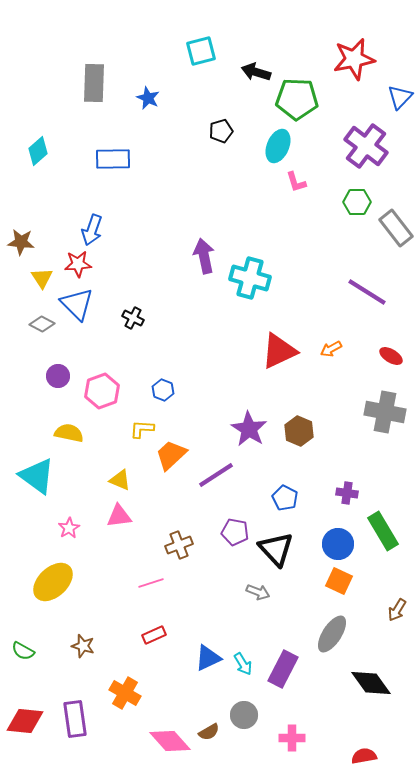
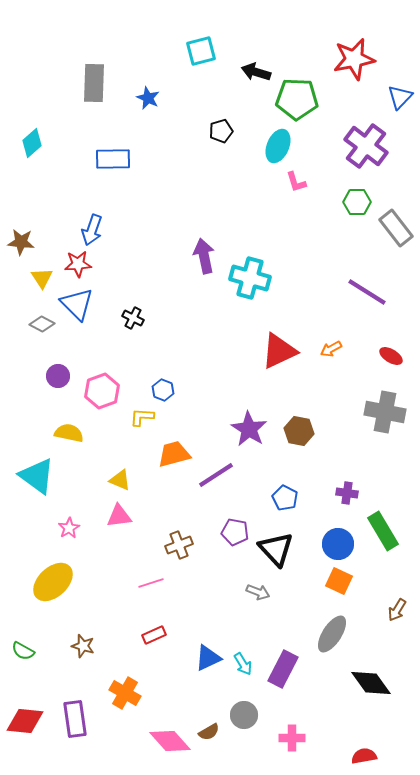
cyan diamond at (38, 151): moved 6 px left, 8 px up
yellow L-shape at (142, 429): moved 12 px up
brown hexagon at (299, 431): rotated 12 degrees counterclockwise
orange trapezoid at (171, 455): moved 3 px right, 1 px up; rotated 28 degrees clockwise
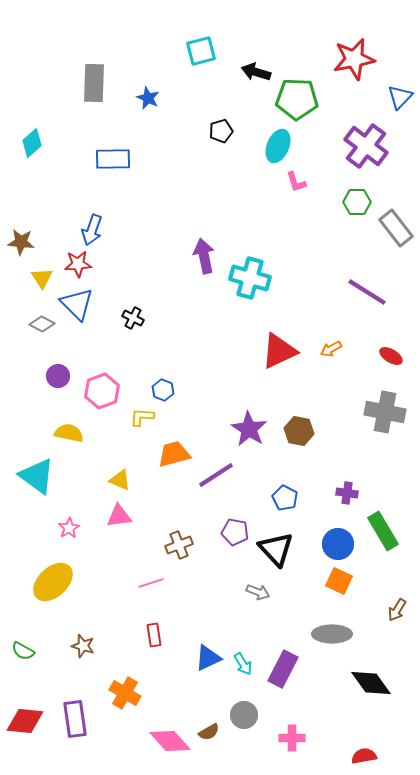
gray ellipse at (332, 634): rotated 57 degrees clockwise
red rectangle at (154, 635): rotated 75 degrees counterclockwise
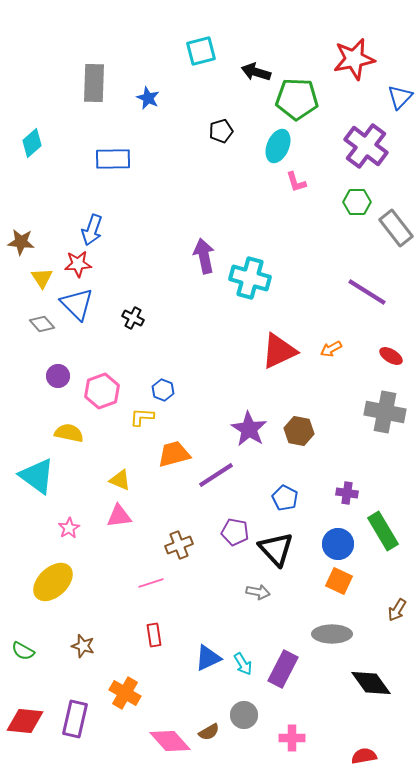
gray diamond at (42, 324): rotated 20 degrees clockwise
gray arrow at (258, 592): rotated 10 degrees counterclockwise
purple rectangle at (75, 719): rotated 21 degrees clockwise
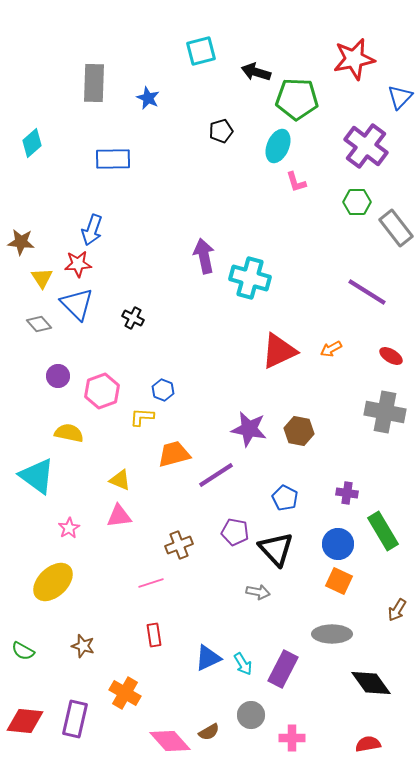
gray diamond at (42, 324): moved 3 px left
purple star at (249, 429): rotated 21 degrees counterclockwise
gray circle at (244, 715): moved 7 px right
red semicircle at (364, 756): moved 4 px right, 12 px up
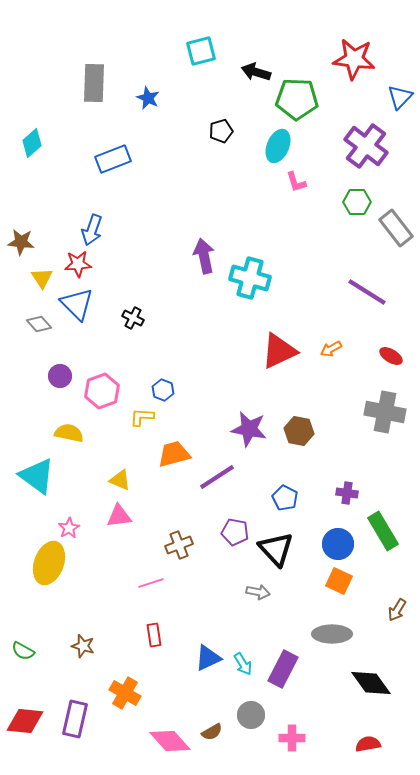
red star at (354, 59): rotated 18 degrees clockwise
blue rectangle at (113, 159): rotated 20 degrees counterclockwise
purple circle at (58, 376): moved 2 px right
purple line at (216, 475): moved 1 px right, 2 px down
yellow ellipse at (53, 582): moved 4 px left, 19 px up; rotated 27 degrees counterclockwise
brown semicircle at (209, 732): moved 3 px right
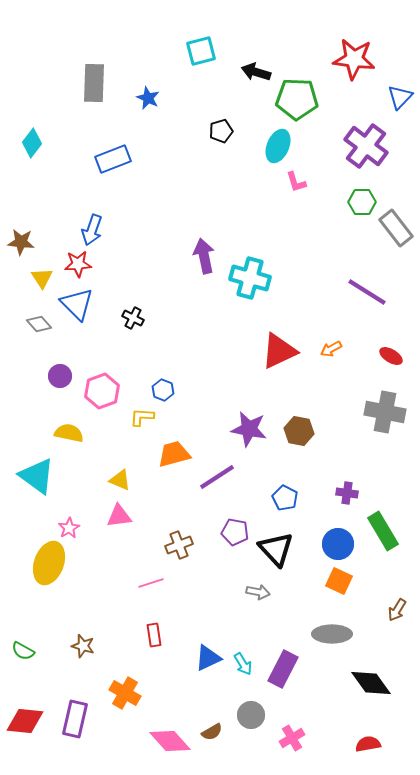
cyan diamond at (32, 143): rotated 12 degrees counterclockwise
green hexagon at (357, 202): moved 5 px right
pink cross at (292, 738): rotated 30 degrees counterclockwise
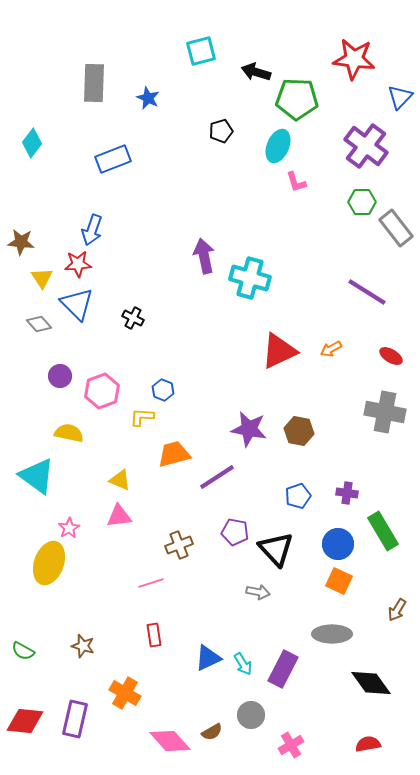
blue pentagon at (285, 498): moved 13 px right, 2 px up; rotated 25 degrees clockwise
pink cross at (292, 738): moved 1 px left, 7 px down
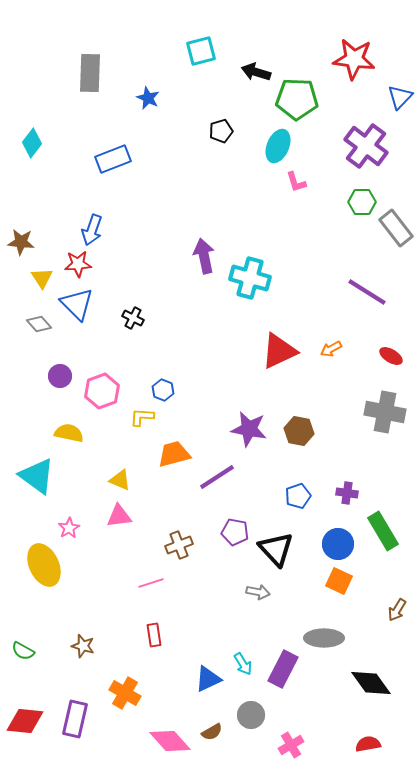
gray rectangle at (94, 83): moved 4 px left, 10 px up
yellow ellipse at (49, 563): moved 5 px left, 2 px down; rotated 45 degrees counterclockwise
gray ellipse at (332, 634): moved 8 px left, 4 px down
blue triangle at (208, 658): moved 21 px down
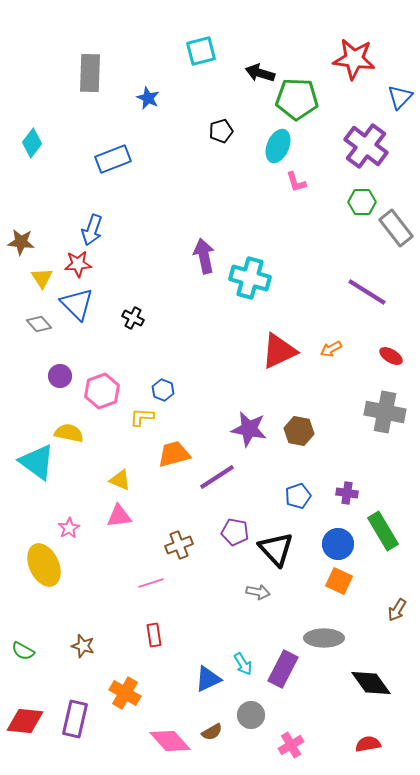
black arrow at (256, 72): moved 4 px right, 1 px down
cyan triangle at (37, 476): moved 14 px up
